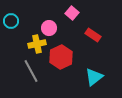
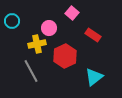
cyan circle: moved 1 px right
red hexagon: moved 4 px right, 1 px up
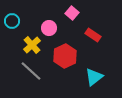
yellow cross: moved 5 px left, 1 px down; rotated 30 degrees counterclockwise
gray line: rotated 20 degrees counterclockwise
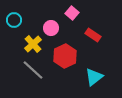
cyan circle: moved 2 px right, 1 px up
pink circle: moved 2 px right
yellow cross: moved 1 px right, 1 px up
gray line: moved 2 px right, 1 px up
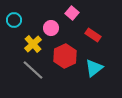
cyan triangle: moved 9 px up
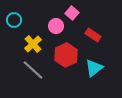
pink circle: moved 5 px right, 2 px up
red hexagon: moved 1 px right, 1 px up
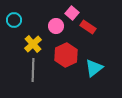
red rectangle: moved 5 px left, 8 px up
gray line: rotated 50 degrees clockwise
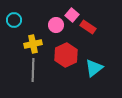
pink square: moved 2 px down
pink circle: moved 1 px up
yellow cross: rotated 30 degrees clockwise
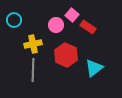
red hexagon: rotated 10 degrees counterclockwise
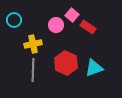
red hexagon: moved 8 px down
cyan triangle: rotated 18 degrees clockwise
